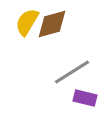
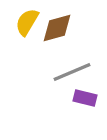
brown diamond: moved 5 px right, 4 px down
gray line: rotated 9 degrees clockwise
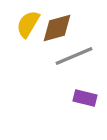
yellow semicircle: moved 1 px right, 2 px down
gray line: moved 2 px right, 16 px up
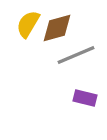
gray line: moved 2 px right, 1 px up
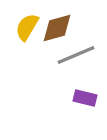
yellow semicircle: moved 1 px left, 3 px down
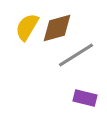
gray line: rotated 9 degrees counterclockwise
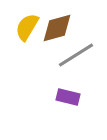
purple rectangle: moved 17 px left, 1 px up
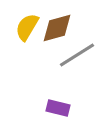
gray line: moved 1 px right
purple rectangle: moved 10 px left, 11 px down
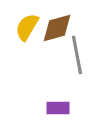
gray line: rotated 69 degrees counterclockwise
purple rectangle: rotated 15 degrees counterclockwise
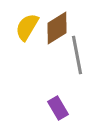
brown diamond: rotated 16 degrees counterclockwise
purple rectangle: rotated 60 degrees clockwise
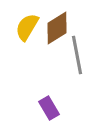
purple rectangle: moved 9 px left
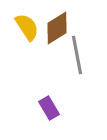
yellow semicircle: rotated 116 degrees clockwise
